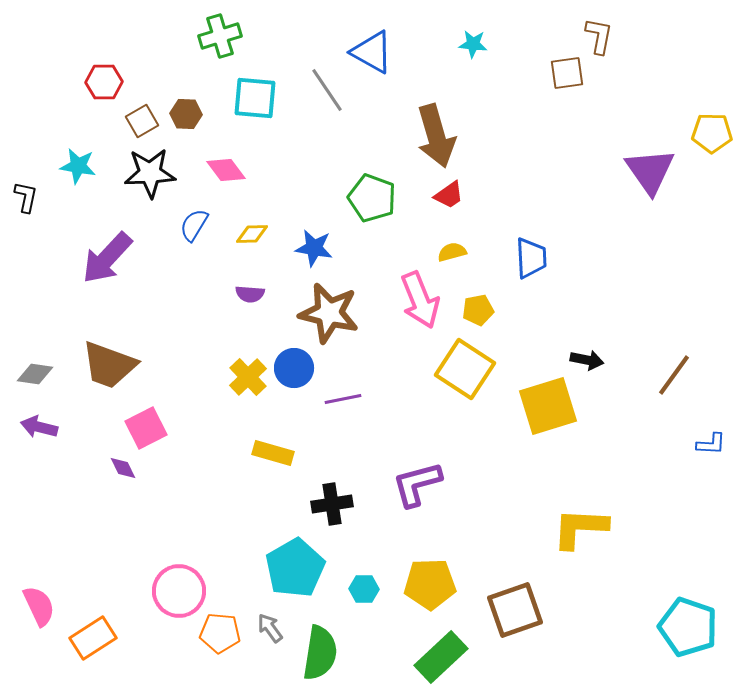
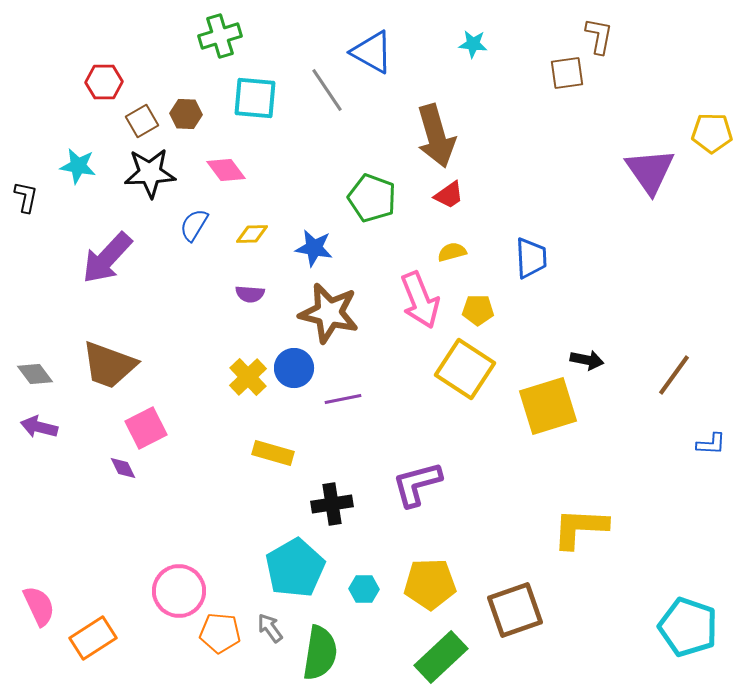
yellow pentagon at (478, 310): rotated 12 degrees clockwise
gray diamond at (35, 374): rotated 45 degrees clockwise
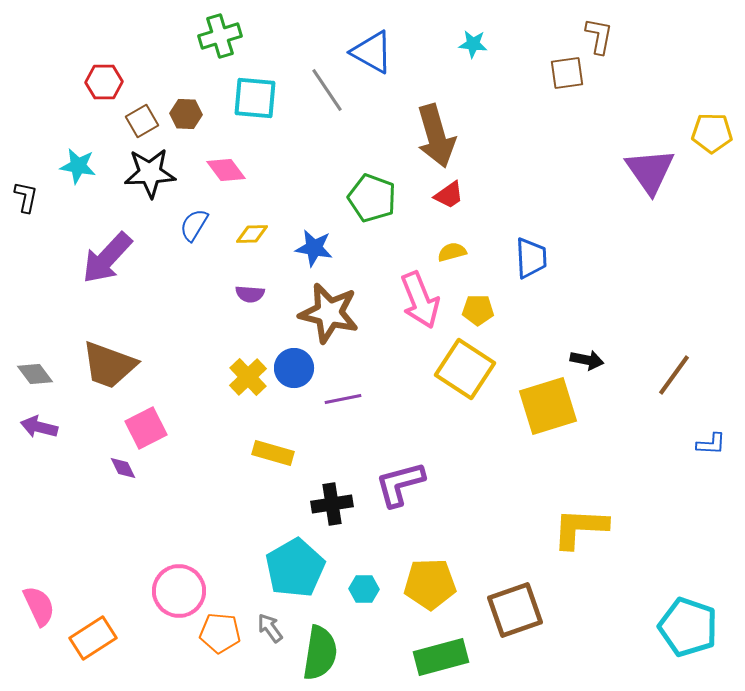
purple L-shape at (417, 484): moved 17 px left
green rectangle at (441, 657): rotated 28 degrees clockwise
